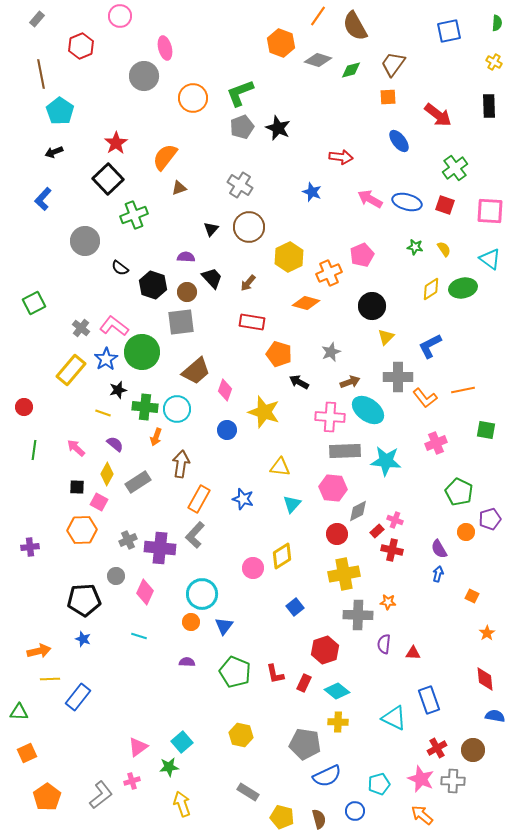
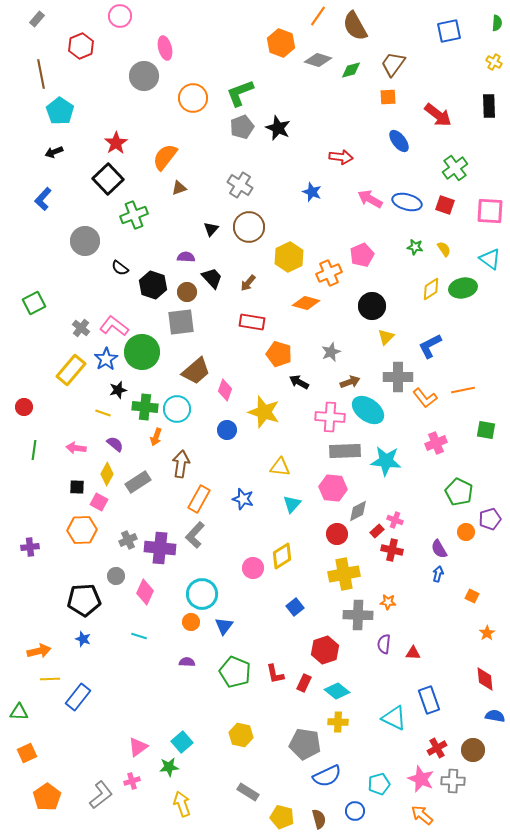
pink arrow at (76, 448): rotated 36 degrees counterclockwise
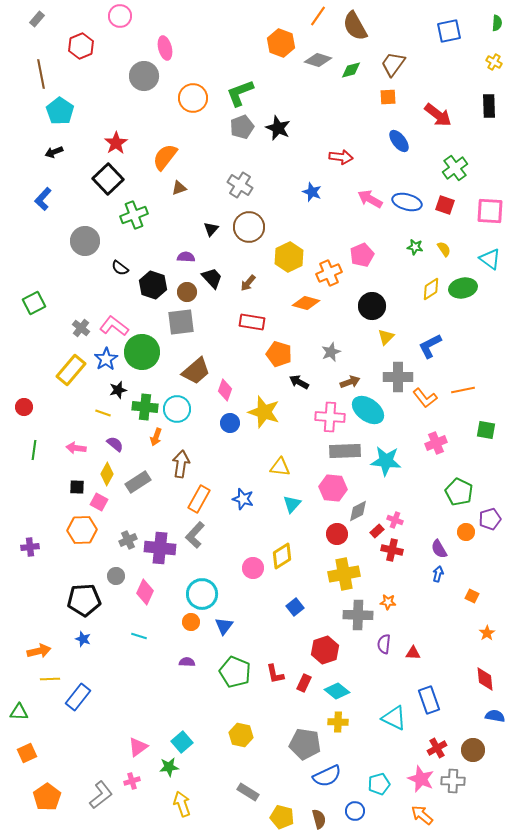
blue circle at (227, 430): moved 3 px right, 7 px up
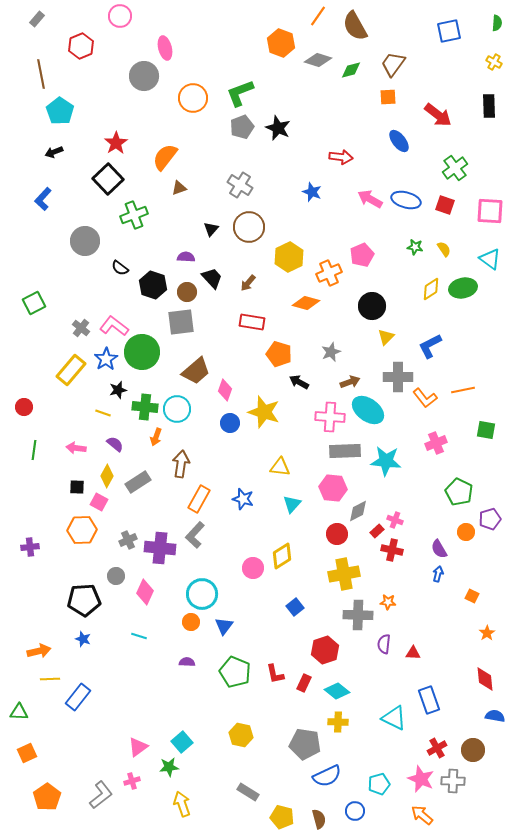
blue ellipse at (407, 202): moved 1 px left, 2 px up
yellow diamond at (107, 474): moved 2 px down
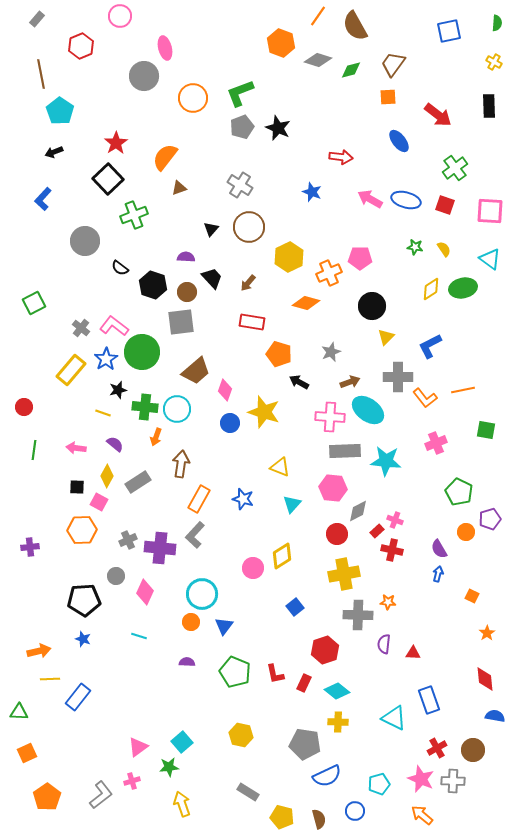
pink pentagon at (362, 255): moved 2 px left, 3 px down; rotated 25 degrees clockwise
yellow triangle at (280, 467): rotated 15 degrees clockwise
